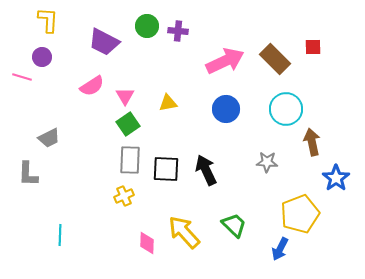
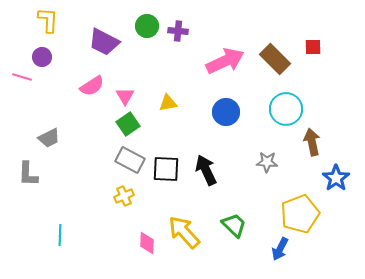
blue circle: moved 3 px down
gray rectangle: rotated 64 degrees counterclockwise
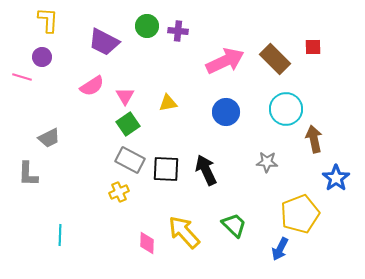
brown arrow: moved 2 px right, 3 px up
yellow cross: moved 5 px left, 4 px up
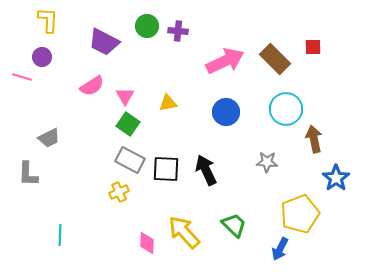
green square: rotated 20 degrees counterclockwise
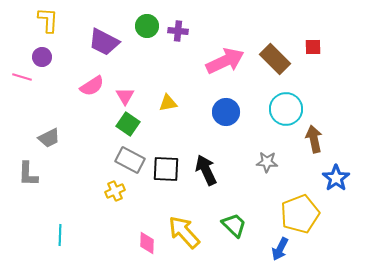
yellow cross: moved 4 px left, 1 px up
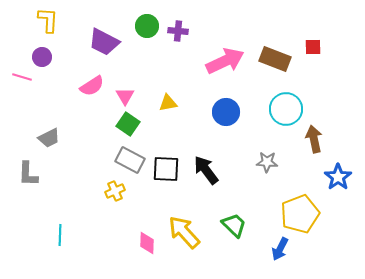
brown rectangle: rotated 24 degrees counterclockwise
black arrow: rotated 12 degrees counterclockwise
blue star: moved 2 px right, 1 px up
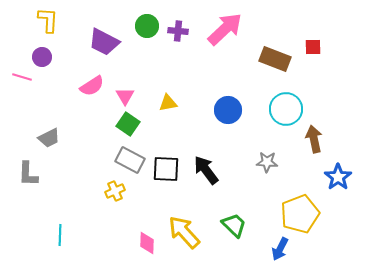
pink arrow: moved 32 px up; rotated 18 degrees counterclockwise
blue circle: moved 2 px right, 2 px up
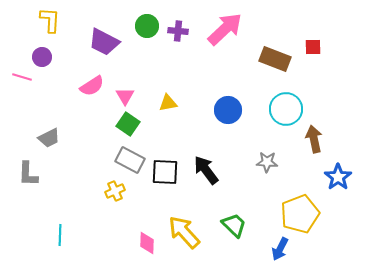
yellow L-shape: moved 2 px right
black square: moved 1 px left, 3 px down
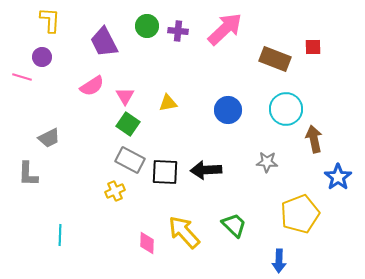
purple trapezoid: rotated 36 degrees clockwise
black arrow: rotated 56 degrees counterclockwise
blue arrow: moved 1 px left, 12 px down; rotated 25 degrees counterclockwise
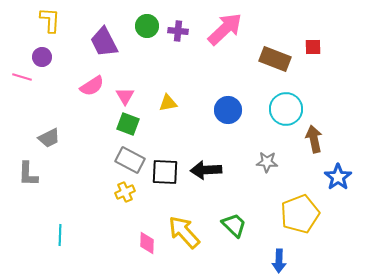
green square: rotated 15 degrees counterclockwise
yellow cross: moved 10 px right, 1 px down
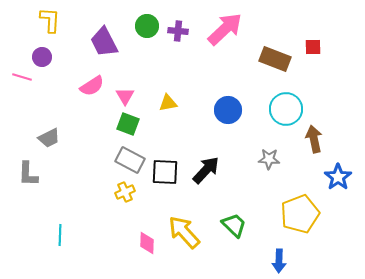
gray star: moved 2 px right, 3 px up
black arrow: rotated 136 degrees clockwise
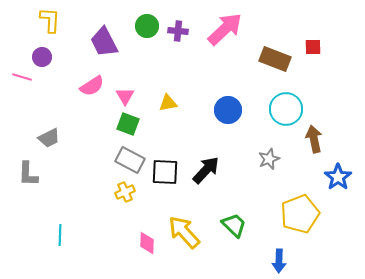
gray star: rotated 25 degrees counterclockwise
